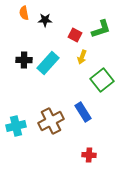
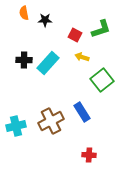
yellow arrow: rotated 88 degrees clockwise
blue rectangle: moved 1 px left
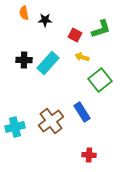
green square: moved 2 px left
brown cross: rotated 10 degrees counterclockwise
cyan cross: moved 1 px left, 1 px down
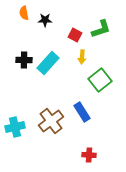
yellow arrow: rotated 104 degrees counterclockwise
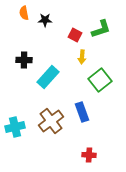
cyan rectangle: moved 14 px down
blue rectangle: rotated 12 degrees clockwise
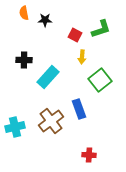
blue rectangle: moved 3 px left, 3 px up
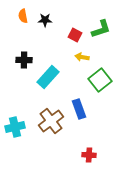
orange semicircle: moved 1 px left, 3 px down
yellow arrow: rotated 96 degrees clockwise
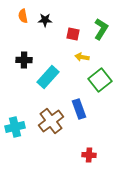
green L-shape: rotated 40 degrees counterclockwise
red square: moved 2 px left, 1 px up; rotated 16 degrees counterclockwise
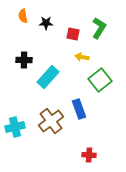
black star: moved 1 px right, 3 px down
green L-shape: moved 2 px left, 1 px up
